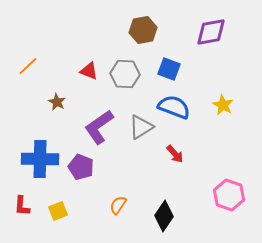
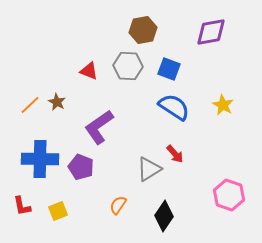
orange line: moved 2 px right, 39 px down
gray hexagon: moved 3 px right, 8 px up
blue semicircle: rotated 12 degrees clockwise
gray triangle: moved 8 px right, 42 px down
red L-shape: rotated 15 degrees counterclockwise
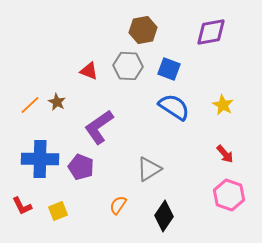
red arrow: moved 50 px right
red L-shape: rotated 15 degrees counterclockwise
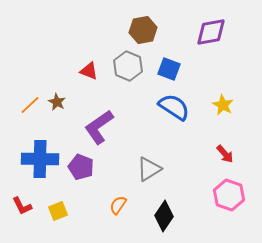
gray hexagon: rotated 20 degrees clockwise
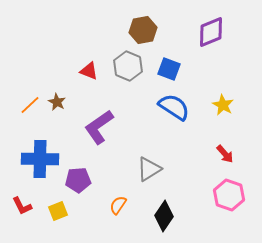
purple diamond: rotated 12 degrees counterclockwise
purple pentagon: moved 3 px left, 13 px down; rotated 25 degrees counterclockwise
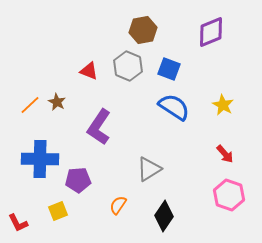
purple L-shape: rotated 21 degrees counterclockwise
red L-shape: moved 4 px left, 17 px down
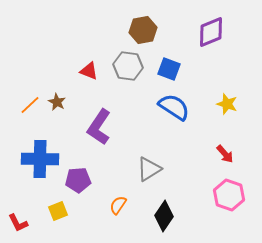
gray hexagon: rotated 16 degrees counterclockwise
yellow star: moved 4 px right, 1 px up; rotated 10 degrees counterclockwise
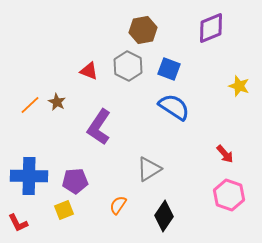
purple diamond: moved 4 px up
gray hexagon: rotated 20 degrees clockwise
yellow star: moved 12 px right, 18 px up
blue cross: moved 11 px left, 17 px down
purple pentagon: moved 3 px left, 1 px down
yellow square: moved 6 px right, 1 px up
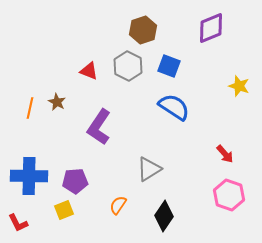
brown hexagon: rotated 8 degrees counterclockwise
blue square: moved 3 px up
orange line: moved 3 px down; rotated 35 degrees counterclockwise
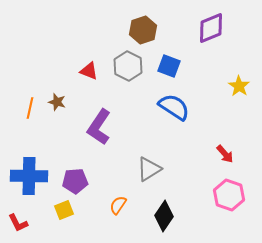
yellow star: rotated 15 degrees clockwise
brown star: rotated 12 degrees counterclockwise
